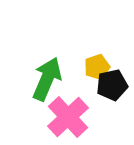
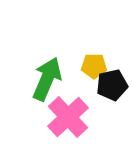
yellow pentagon: moved 3 px left, 1 px up; rotated 20 degrees clockwise
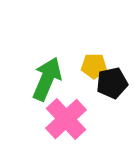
black pentagon: moved 2 px up
pink cross: moved 2 px left, 2 px down
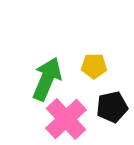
black pentagon: moved 24 px down
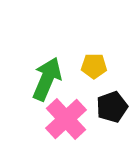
black pentagon: rotated 8 degrees counterclockwise
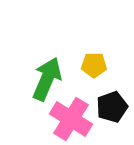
yellow pentagon: moved 1 px up
pink cross: moved 5 px right; rotated 15 degrees counterclockwise
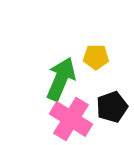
yellow pentagon: moved 2 px right, 8 px up
green arrow: moved 14 px right
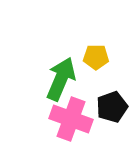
pink cross: rotated 12 degrees counterclockwise
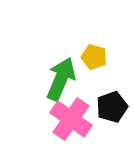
yellow pentagon: moved 2 px left; rotated 15 degrees clockwise
pink cross: rotated 15 degrees clockwise
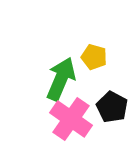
black pentagon: rotated 24 degrees counterclockwise
